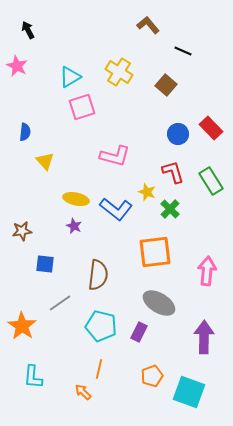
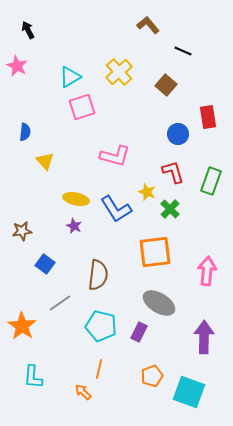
yellow cross: rotated 16 degrees clockwise
red rectangle: moved 3 px left, 11 px up; rotated 35 degrees clockwise
green rectangle: rotated 52 degrees clockwise
blue L-shape: rotated 20 degrees clockwise
blue square: rotated 30 degrees clockwise
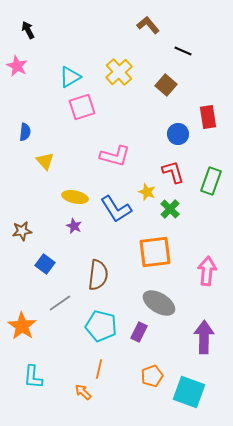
yellow ellipse: moved 1 px left, 2 px up
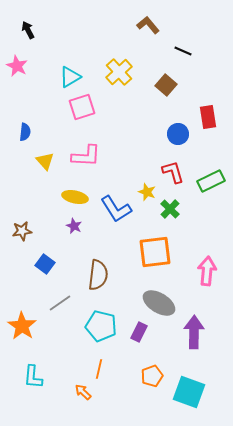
pink L-shape: moved 29 px left; rotated 12 degrees counterclockwise
green rectangle: rotated 44 degrees clockwise
purple arrow: moved 10 px left, 5 px up
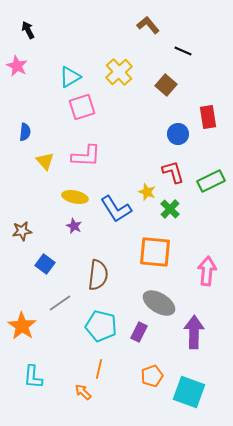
orange square: rotated 12 degrees clockwise
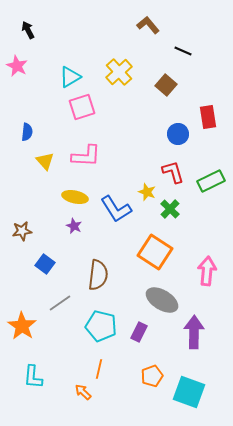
blue semicircle: moved 2 px right
orange square: rotated 28 degrees clockwise
gray ellipse: moved 3 px right, 3 px up
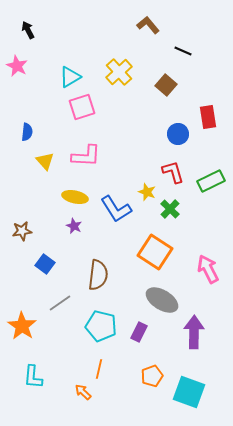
pink arrow: moved 1 px right, 2 px up; rotated 32 degrees counterclockwise
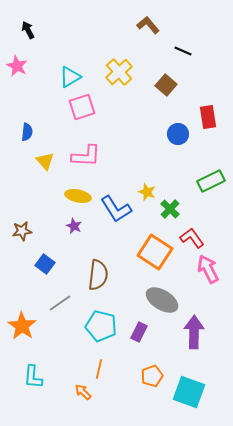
red L-shape: moved 19 px right, 66 px down; rotated 20 degrees counterclockwise
yellow ellipse: moved 3 px right, 1 px up
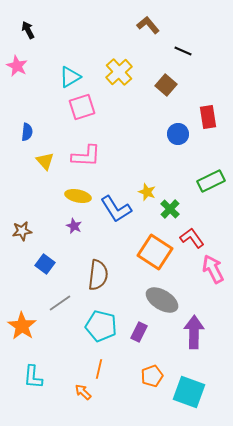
pink arrow: moved 5 px right
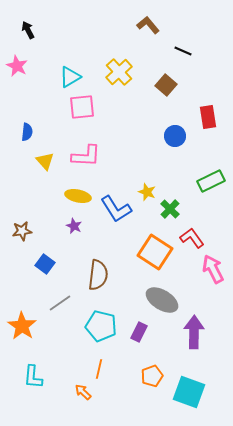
pink square: rotated 12 degrees clockwise
blue circle: moved 3 px left, 2 px down
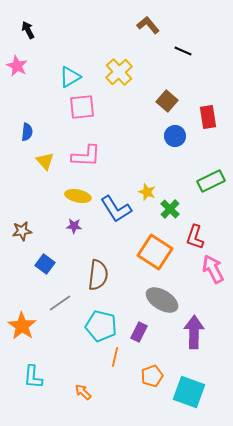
brown square: moved 1 px right, 16 px down
purple star: rotated 21 degrees counterclockwise
red L-shape: moved 3 px right, 1 px up; rotated 125 degrees counterclockwise
orange line: moved 16 px right, 12 px up
